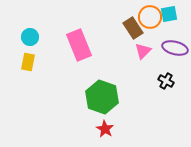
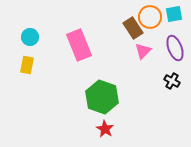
cyan square: moved 5 px right
purple ellipse: rotated 55 degrees clockwise
yellow rectangle: moved 1 px left, 3 px down
black cross: moved 6 px right
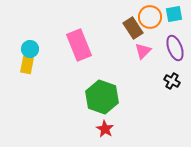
cyan circle: moved 12 px down
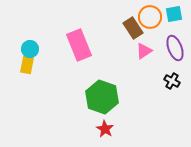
pink triangle: moved 1 px right; rotated 12 degrees clockwise
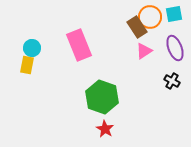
brown rectangle: moved 4 px right, 1 px up
cyan circle: moved 2 px right, 1 px up
